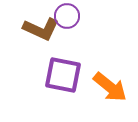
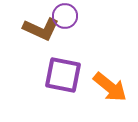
purple circle: moved 2 px left
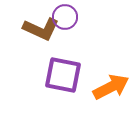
purple circle: moved 1 px down
orange arrow: moved 1 px right; rotated 66 degrees counterclockwise
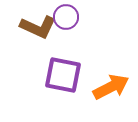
purple circle: moved 1 px right
brown L-shape: moved 3 px left, 2 px up
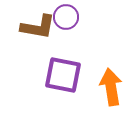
brown L-shape: rotated 15 degrees counterclockwise
orange arrow: rotated 72 degrees counterclockwise
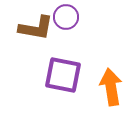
brown L-shape: moved 2 px left, 1 px down
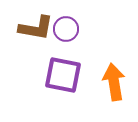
purple circle: moved 12 px down
orange arrow: moved 3 px right, 5 px up
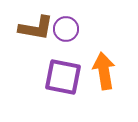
purple square: moved 2 px down
orange arrow: moved 10 px left, 11 px up
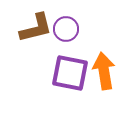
brown L-shape: rotated 24 degrees counterclockwise
purple square: moved 7 px right, 4 px up
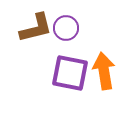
purple circle: moved 1 px up
